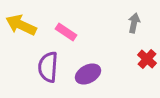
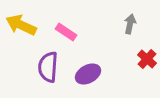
gray arrow: moved 4 px left, 1 px down
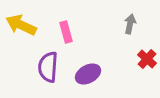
pink rectangle: rotated 40 degrees clockwise
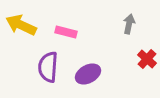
gray arrow: moved 1 px left
pink rectangle: rotated 60 degrees counterclockwise
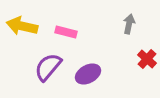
yellow arrow: moved 1 px right, 1 px down; rotated 12 degrees counterclockwise
purple semicircle: rotated 36 degrees clockwise
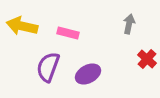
pink rectangle: moved 2 px right, 1 px down
purple semicircle: rotated 20 degrees counterclockwise
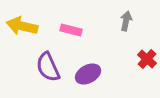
gray arrow: moved 3 px left, 3 px up
pink rectangle: moved 3 px right, 3 px up
purple semicircle: rotated 44 degrees counterclockwise
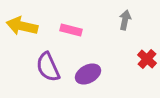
gray arrow: moved 1 px left, 1 px up
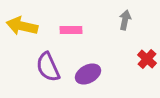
pink rectangle: rotated 15 degrees counterclockwise
